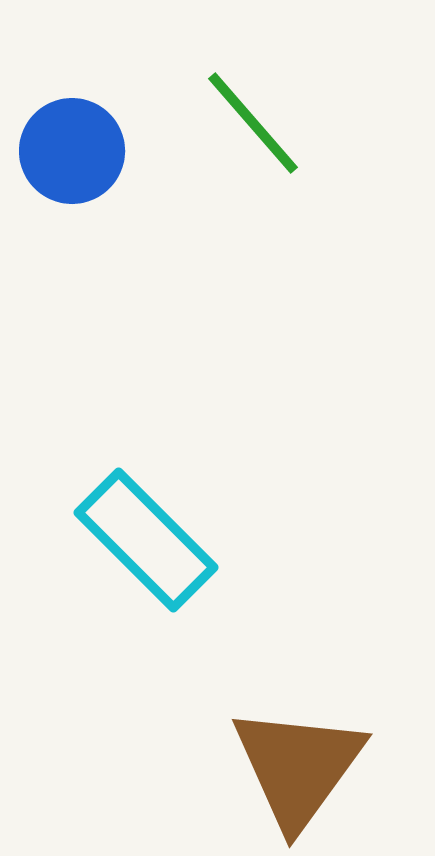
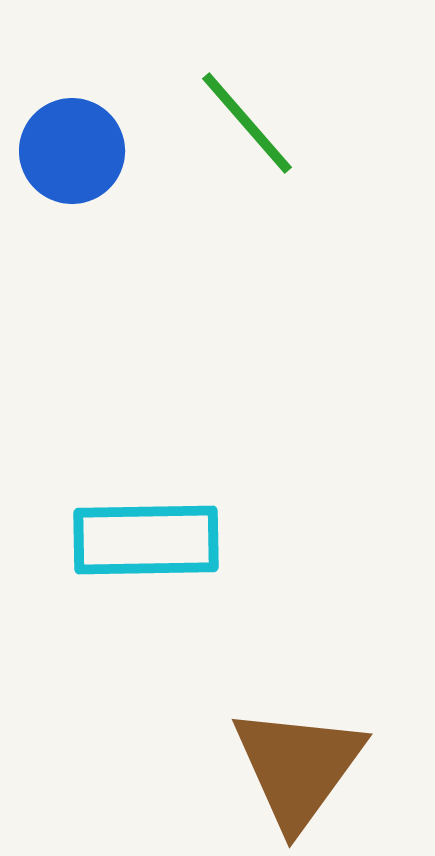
green line: moved 6 px left
cyan rectangle: rotated 46 degrees counterclockwise
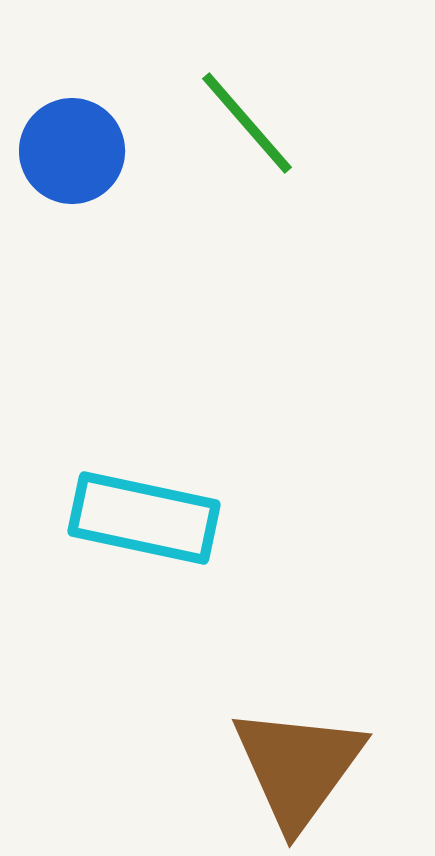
cyan rectangle: moved 2 px left, 22 px up; rotated 13 degrees clockwise
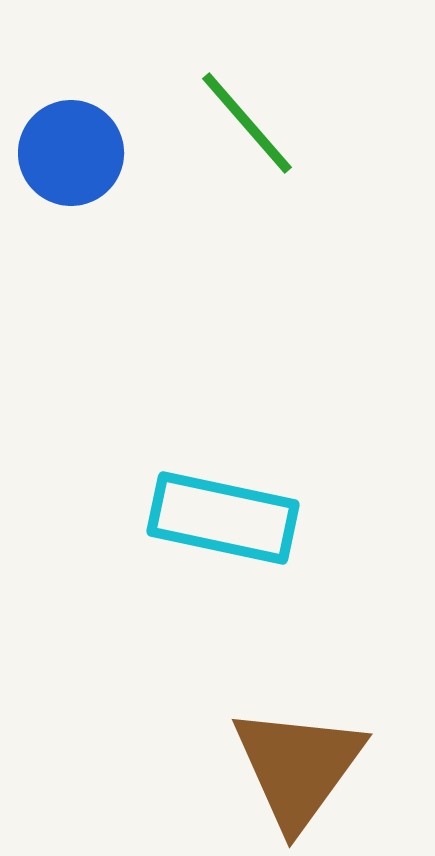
blue circle: moved 1 px left, 2 px down
cyan rectangle: moved 79 px right
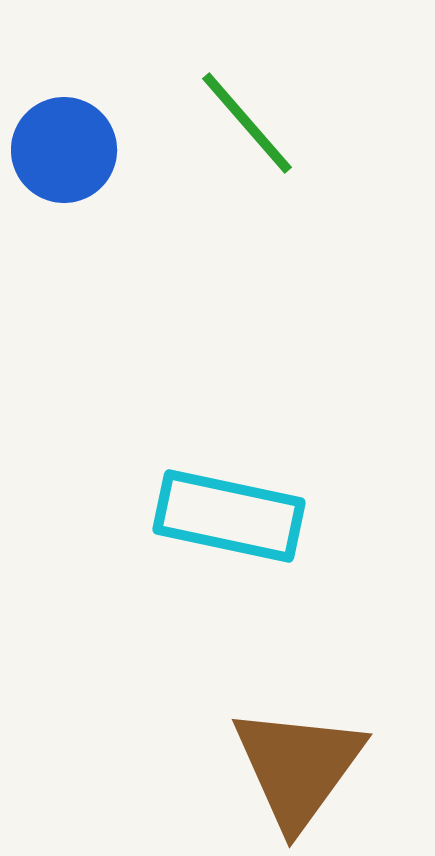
blue circle: moved 7 px left, 3 px up
cyan rectangle: moved 6 px right, 2 px up
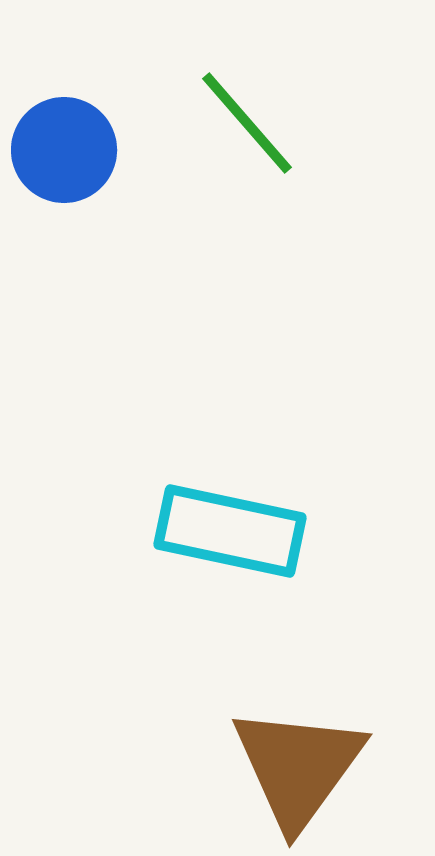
cyan rectangle: moved 1 px right, 15 px down
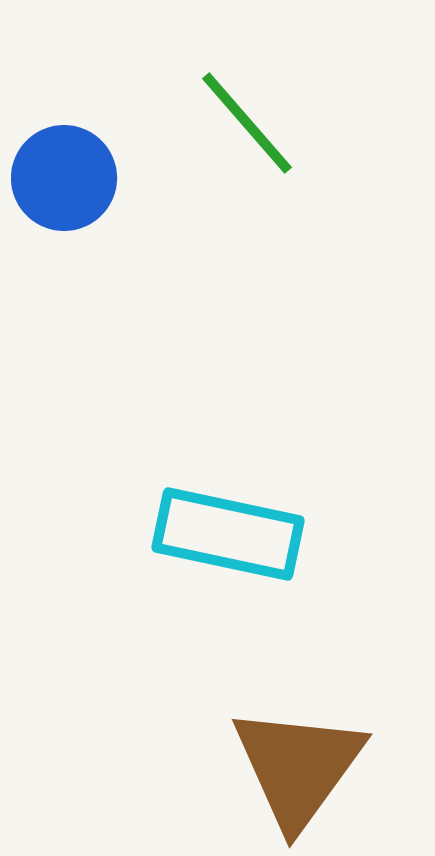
blue circle: moved 28 px down
cyan rectangle: moved 2 px left, 3 px down
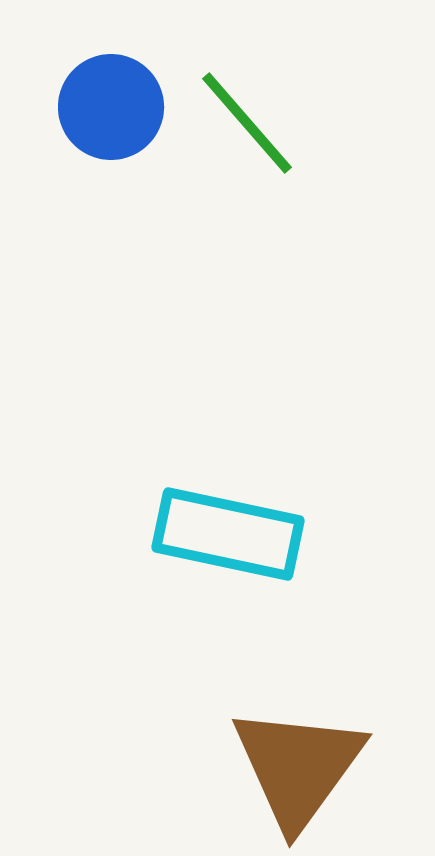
blue circle: moved 47 px right, 71 px up
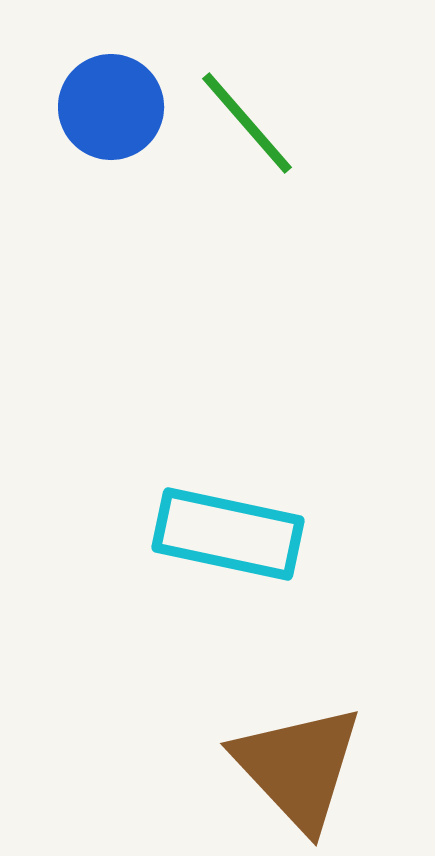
brown triangle: rotated 19 degrees counterclockwise
